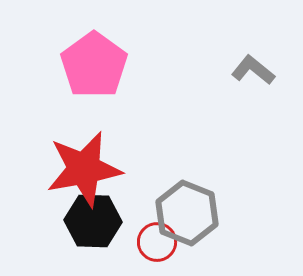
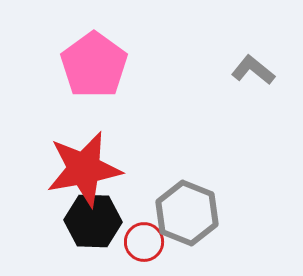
red circle: moved 13 px left
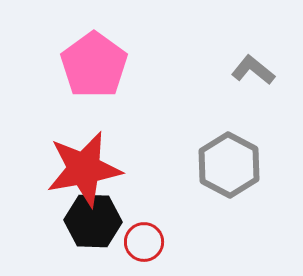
gray hexagon: moved 42 px right, 48 px up; rotated 6 degrees clockwise
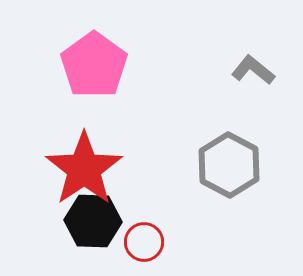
red star: rotated 24 degrees counterclockwise
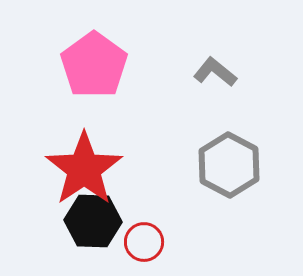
gray L-shape: moved 38 px left, 2 px down
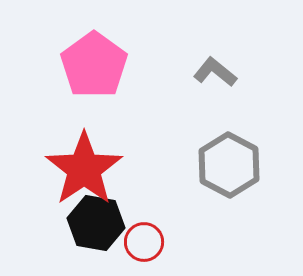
black hexagon: moved 3 px right, 2 px down; rotated 8 degrees clockwise
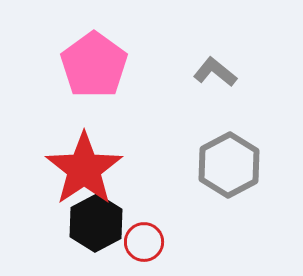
gray hexagon: rotated 4 degrees clockwise
black hexagon: rotated 22 degrees clockwise
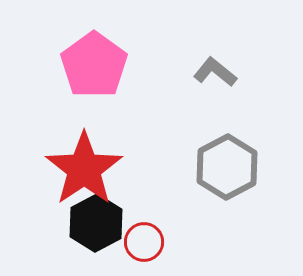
gray hexagon: moved 2 px left, 2 px down
